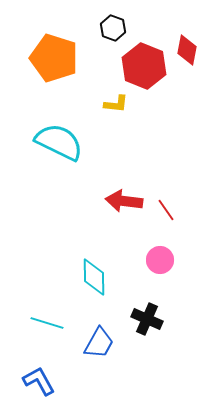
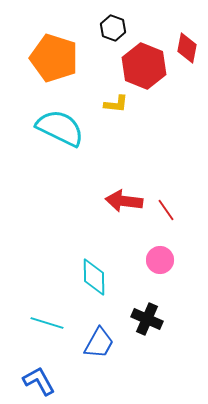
red diamond: moved 2 px up
cyan semicircle: moved 1 px right, 14 px up
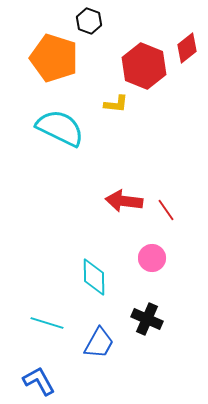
black hexagon: moved 24 px left, 7 px up
red diamond: rotated 40 degrees clockwise
pink circle: moved 8 px left, 2 px up
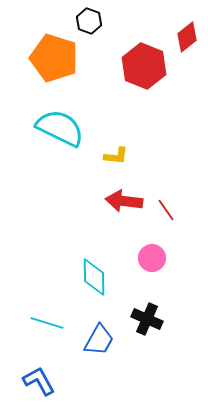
red diamond: moved 11 px up
yellow L-shape: moved 52 px down
blue trapezoid: moved 3 px up
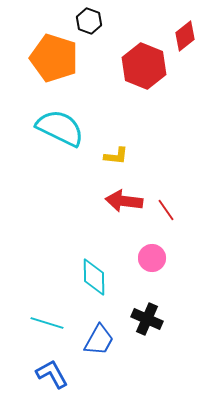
red diamond: moved 2 px left, 1 px up
blue L-shape: moved 13 px right, 7 px up
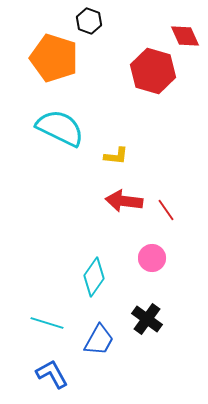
red diamond: rotated 76 degrees counterclockwise
red hexagon: moved 9 px right, 5 px down; rotated 6 degrees counterclockwise
cyan diamond: rotated 36 degrees clockwise
black cross: rotated 12 degrees clockwise
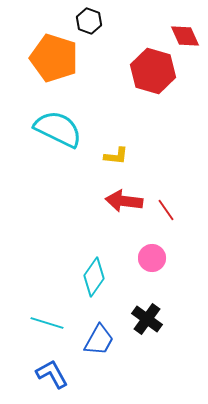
cyan semicircle: moved 2 px left, 1 px down
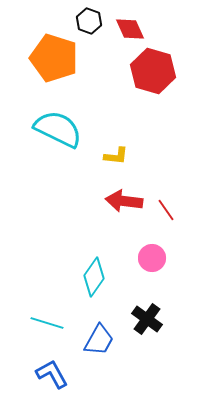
red diamond: moved 55 px left, 7 px up
